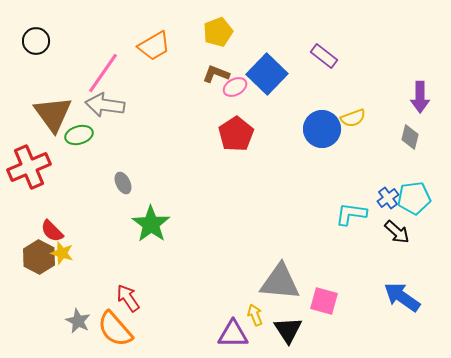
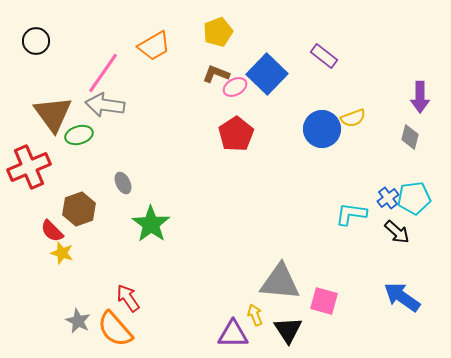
brown hexagon: moved 40 px right, 48 px up; rotated 12 degrees clockwise
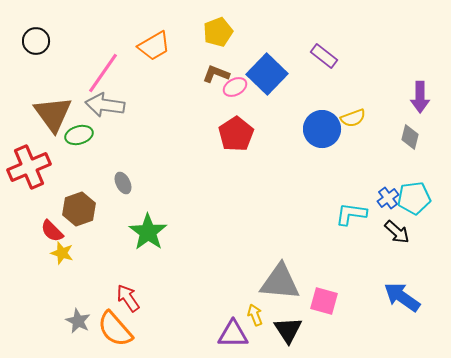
green star: moved 3 px left, 8 px down
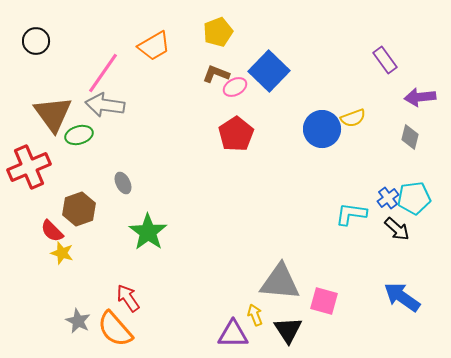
purple rectangle: moved 61 px right, 4 px down; rotated 16 degrees clockwise
blue square: moved 2 px right, 3 px up
purple arrow: rotated 84 degrees clockwise
black arrow: moved 3 px up
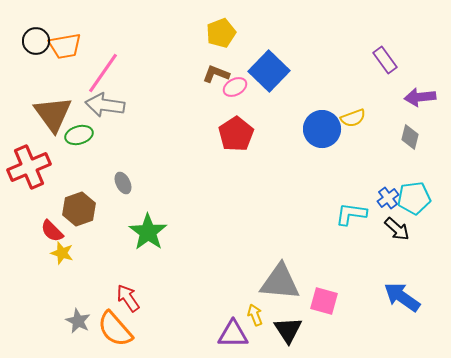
yellow pentagon: moved 3 px right, 1 px down
orange trapezoid: moved 89 px left; rotated 20 degrees clockwise
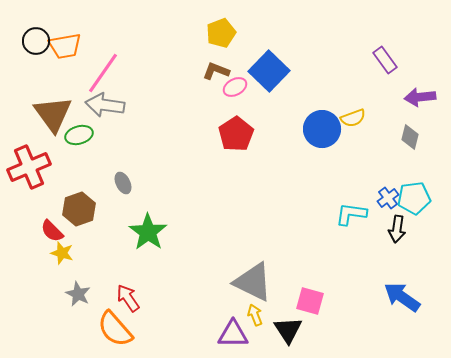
brown L-shape: moved 3 px up
black arrow: rotated 56 degrees clockwise
gray triangle: moved 27 px left; rotated 21 degrees clockwise
pink square: moved 14 px left
gray star: moved 27 px up
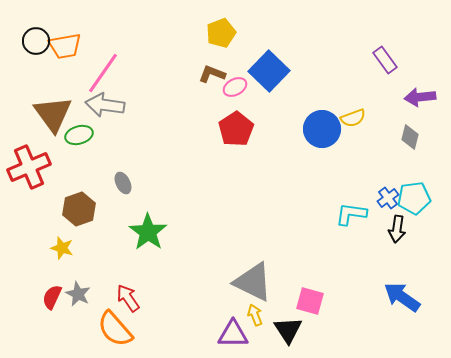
brown L-shape: moved 4 px left, 3 px down
red pentagon: moved 5 px up
red semicircle: moved 66 px down; rotated 70 degrees clockwise
yellow star: moved 5 px up
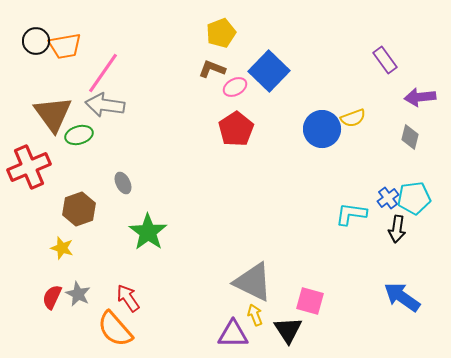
brown L-shape: moved 5 px up
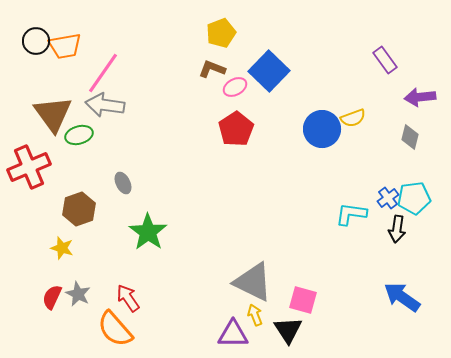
pink square: moved 7 px left, 1 px up
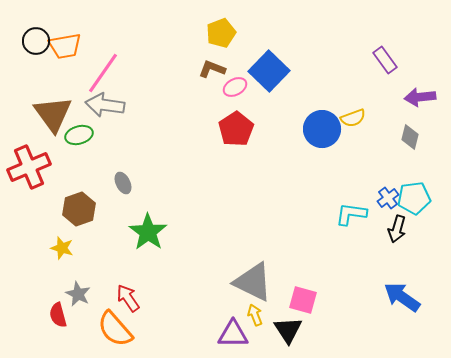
black arrow: rotated 8 degrees clockwise
red semicircle: moved 6 px right, 18 px down; rotated 40 degrees counterclockwise
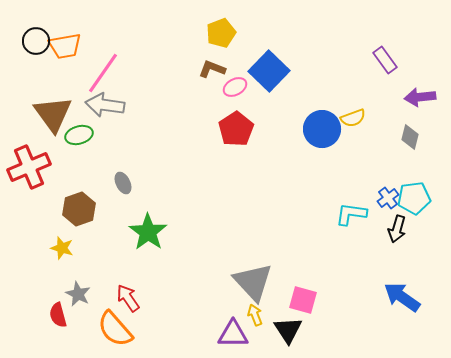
gray triangle: rotated 21 degrees clockwise
